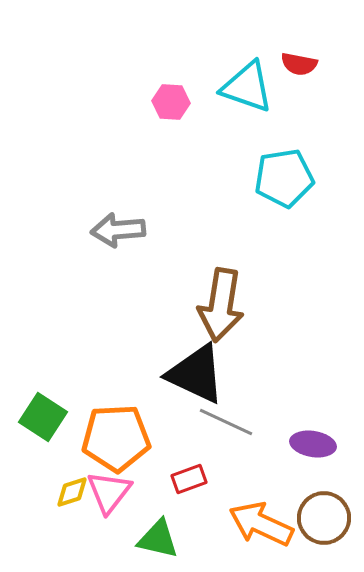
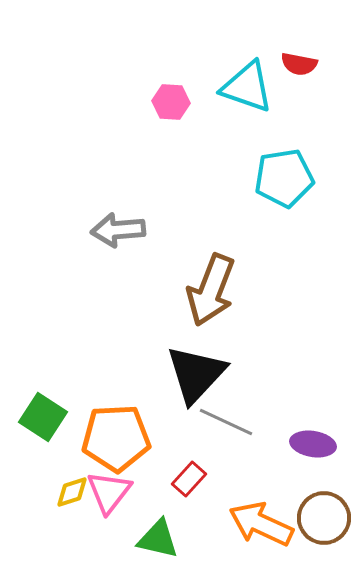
brown arrow: moved 10 px left, 15 px up; rotated 12 degrees clockwise
black triangle: rotated 48 degrees clockwise
red rectangle: rotated 28 degrees counterclockwise
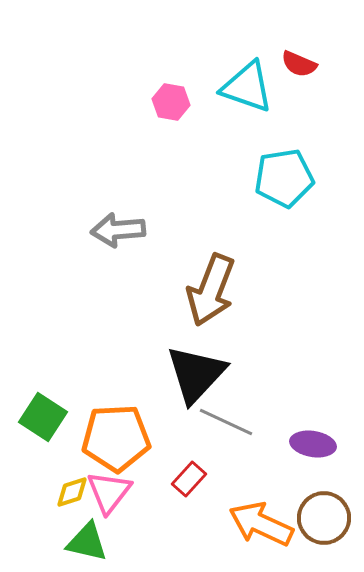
red semicircle: rotated 12 degrees clockwise
pink hexagon: rotated 6 degrees clockwise
green triangle: moved 71 px left, 3 px down
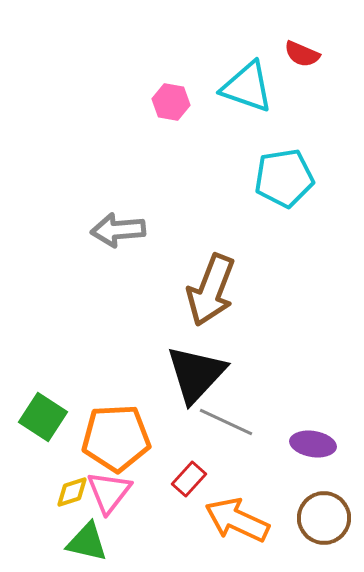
red semicircle: moved 3 px right, 10 px up
orange arrow: moved 24 px left, 4 px up
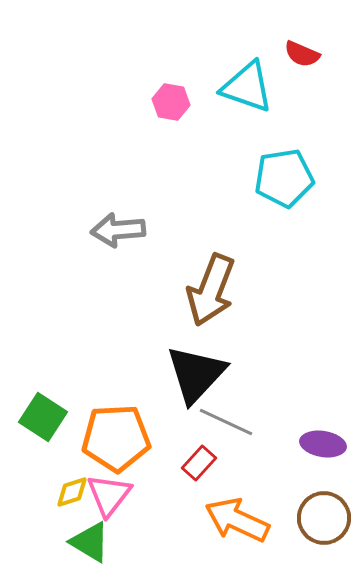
purple ellipse: moved 10 px right
red rectangle: moved 10 px right, 16 px up
pink triangle: moved 3 px down
green triangle: moved 3 px right; rotated 18 degrees clockwise
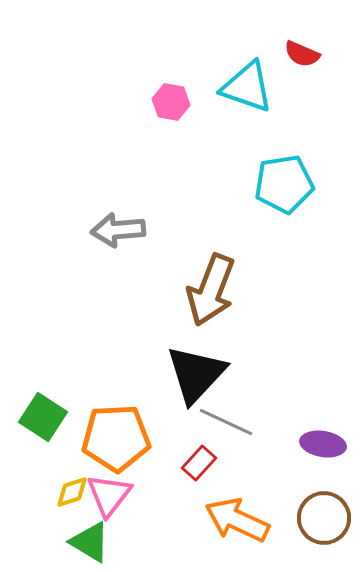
cyan pentagon: moved 6 px down
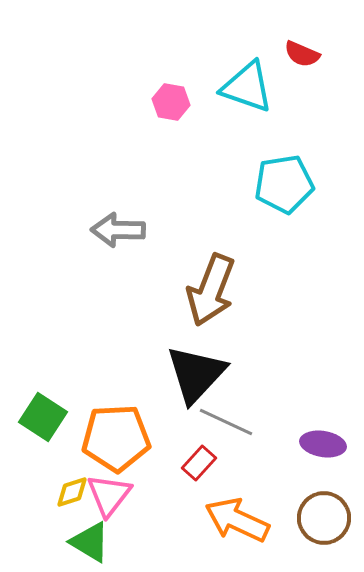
gray arrow: rotated 6 degrees clockwise
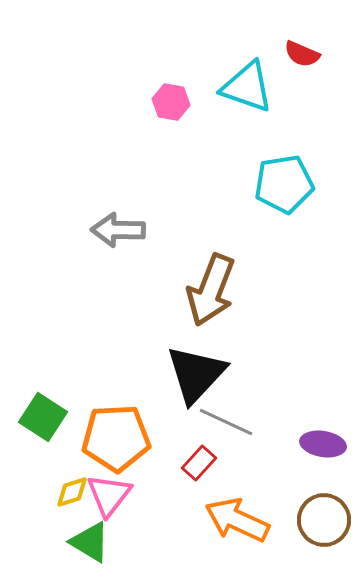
brown circle: moved 2 px down
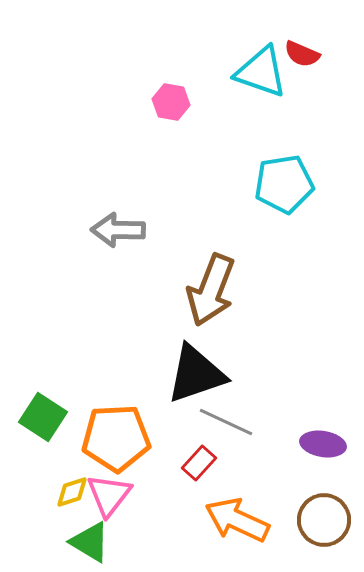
cyan triangle: moved 14 px right, 15 px up
black triangle: rotated 28 degrees clockwise
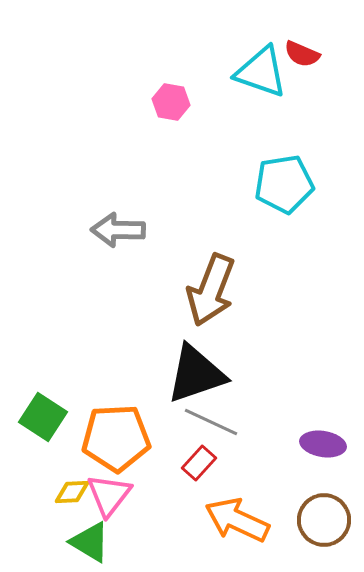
gray line: moved 15 px left
yellow diamond: rotated 15 degrees clockwise
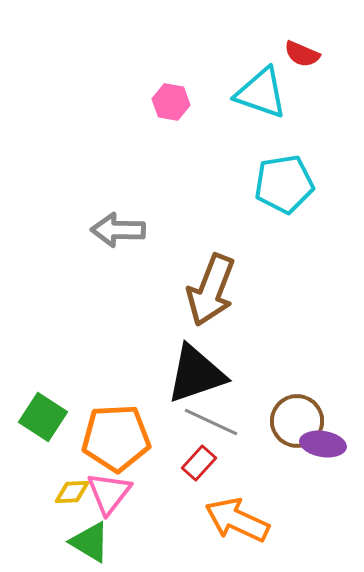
cyan triangle: moved 21 px down
pink triangle: moved 2 px up
brown circle: moved 27 px left, 99 px up
